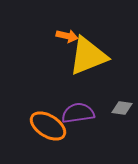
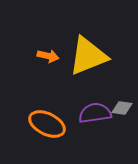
orange arrow: moved 19 px left, 20 px down
purple semicircle: moved 17 px right
orange ellipse: moved 1 px left, 2 px up; rotated 6 degrees counterclockwise
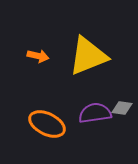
orange arrow: moved 10 px left
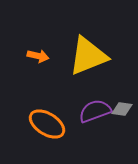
gray diamond: moved 1 px down
purple semicircle: moved 2 px up; rotated 12 degrees counterclockwise
orange ellipse: rotated 6 degrees clockwise
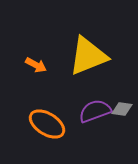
orange arrow: moved 2 px left, 9 px down; rotated 15 degrees clockwise
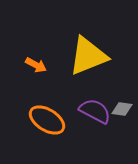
purple semicircle: rotated 48 degrees clockwise
orange ellipse: moved 4 px up
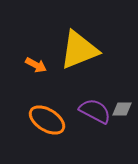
yellow triangle: moved 9 px left, 6 px up
gray diamond: rotated 10 degrees counterclockwise
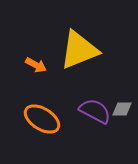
orange ellipse: moved 5 px left, 1 px up
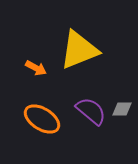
orange arrow: moved 3 px down
purple semicircle: moved 4 px left; rotated 12 degrees clockwise
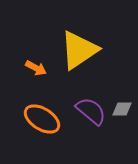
yellow triangle: rotated 12 degrees counterclockwise
